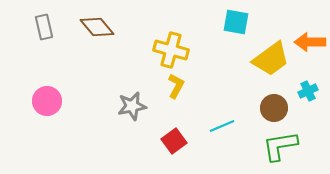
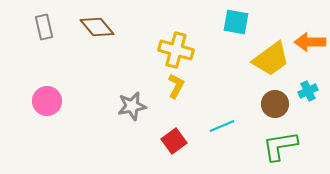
yellow cross: moved 5 px right
brown circle: moved 1 px right, 4 px up
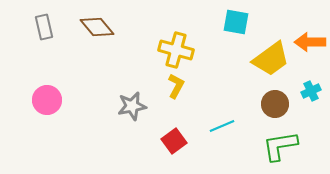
cyan cross: moved 3 px right
pink circle: moved 1 px up
